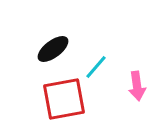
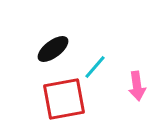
cyan line: moved 1 px left
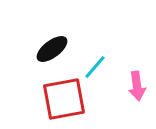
black ellipse: moved 1 px left
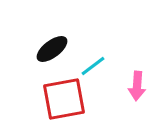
cyan line: moved 2 px left, 1 px up; rotated 12 degrees clockwise
pink arrow: rotated 12 degrees clockwise
